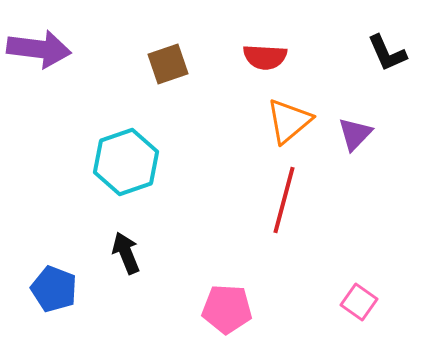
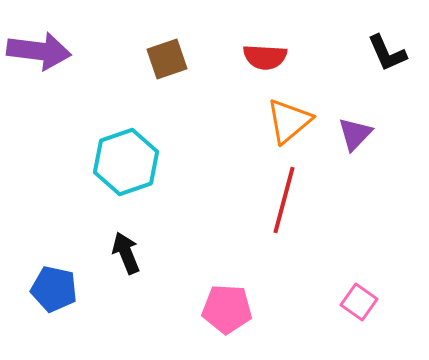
purple arrow: moved 2 px down
brown square: moved 1 px left, 5 px up
blue pentagon: rotated 9 degrees counterclockwise
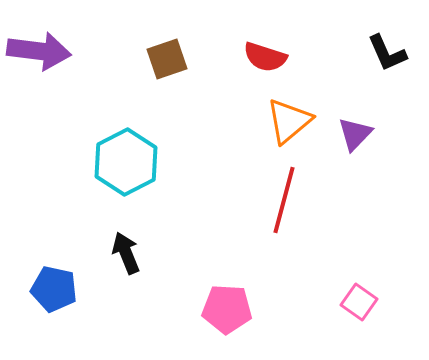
red semicircle: rotated 15 degrees clockwise
cyan hexagon: rotated 8 degrees counterclockwise
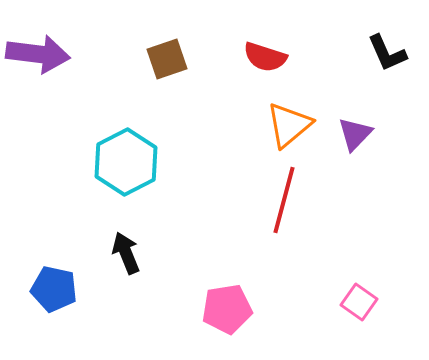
purple arrow: moved 1 px left, 3 px down
orange triangle: moved 4 px down
pink pentagon: rotated 12 degrees counterclockwise
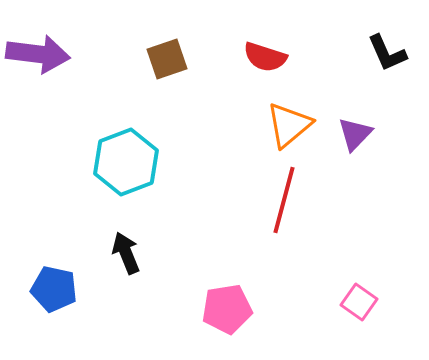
cyan hexagon: rotated 6 degrees clockwise
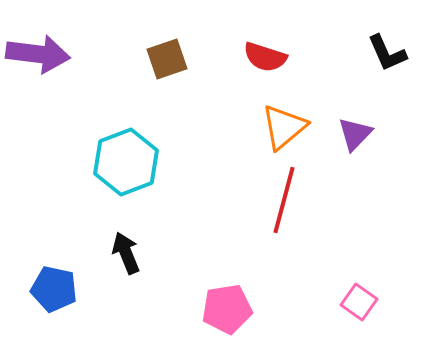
orange triangle: moved 5 px left, 2 px down
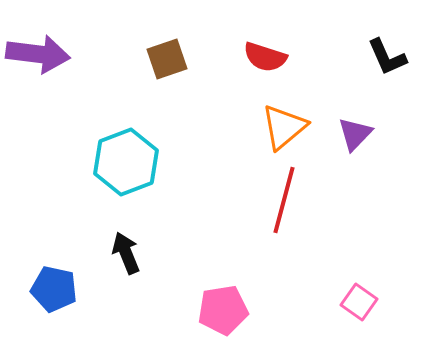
black L-shape: moved 4 px down
pink pentagon: moved 4 px left, 1 px down
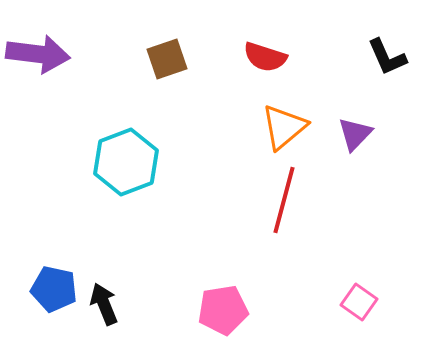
black arrow: moved 22 px left, 51 px down
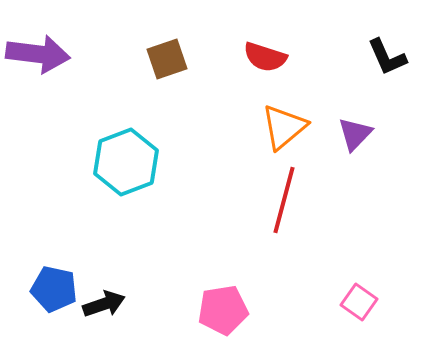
black arrow: rotated 93 degrees clockwise
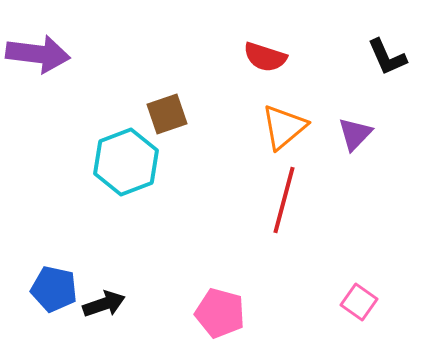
brown square: moved 55 px down
pink pentagon: moved 3 px left, 3 px down; rotated 24 degrees clockwise
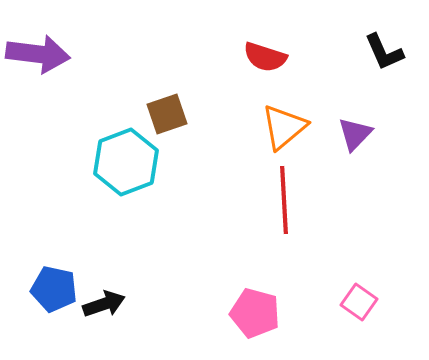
black L-shape: moved 3 px left, 5 px up
red line: rotated 18 degrees counterclockwise
pink pentagon: moved 35 px right
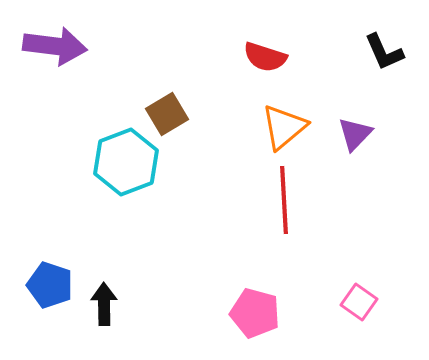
purple arrow: moved 17 px right, 8 px up
brown square: rotated 12 degrees counterclockwise
blue pentagon: moved 4 px left, 4 px up; rotated 6 degrees clockwise
black arrow: rotated 72 degrees counterclockwise
